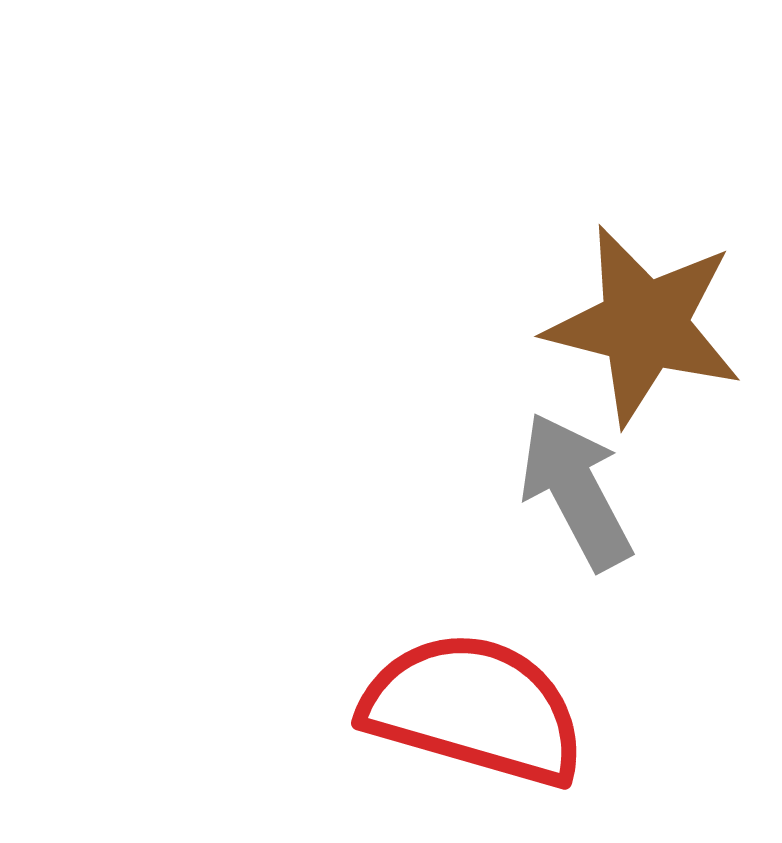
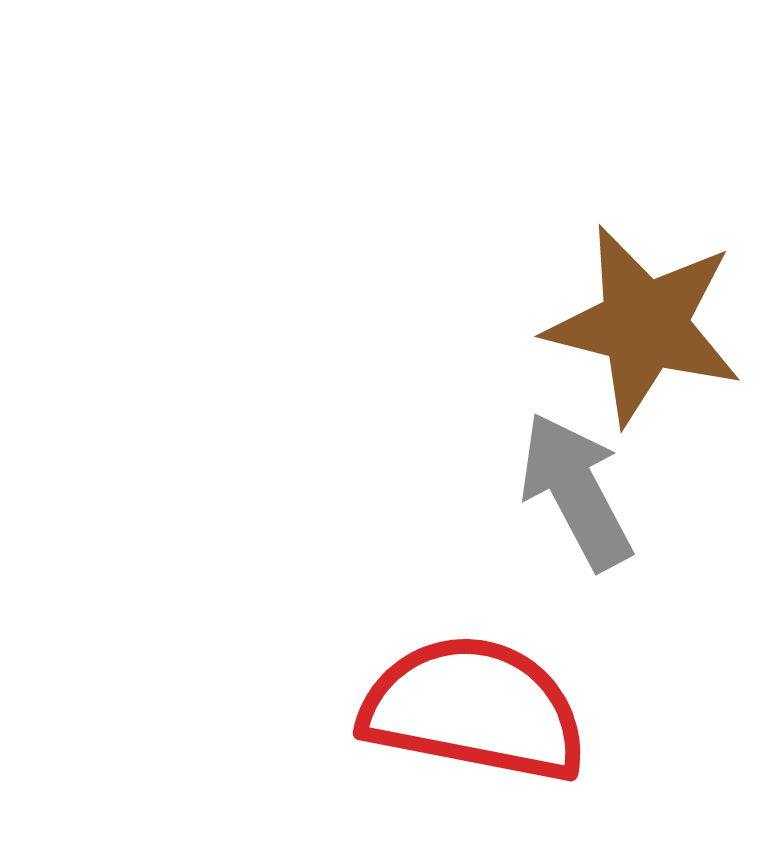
red semicircle: rotated 5 degrees counterclockwise
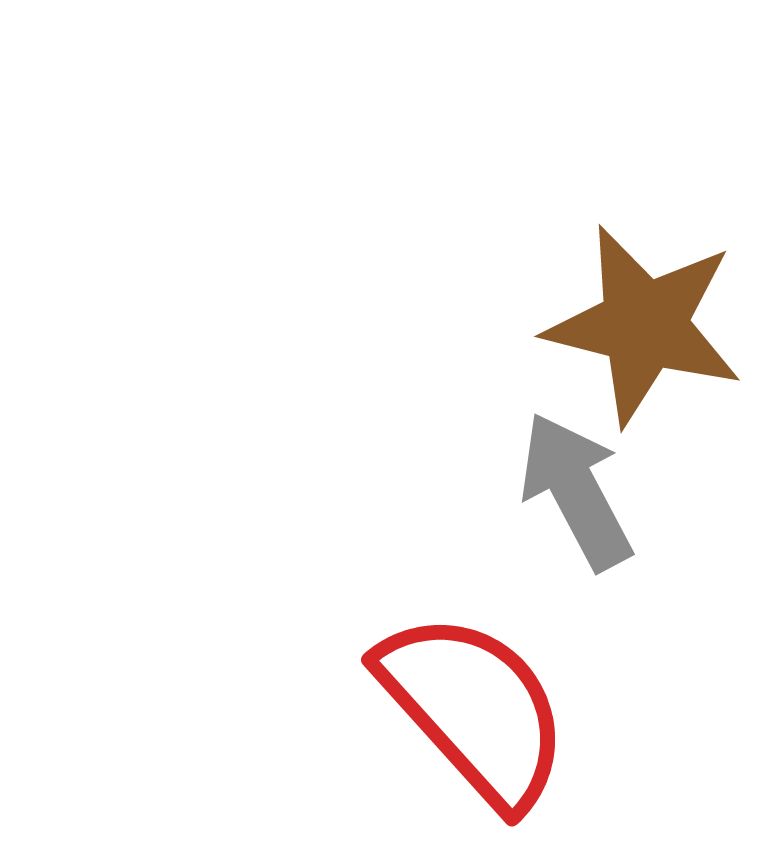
red semicircle: rotated 37 degrees clockwise
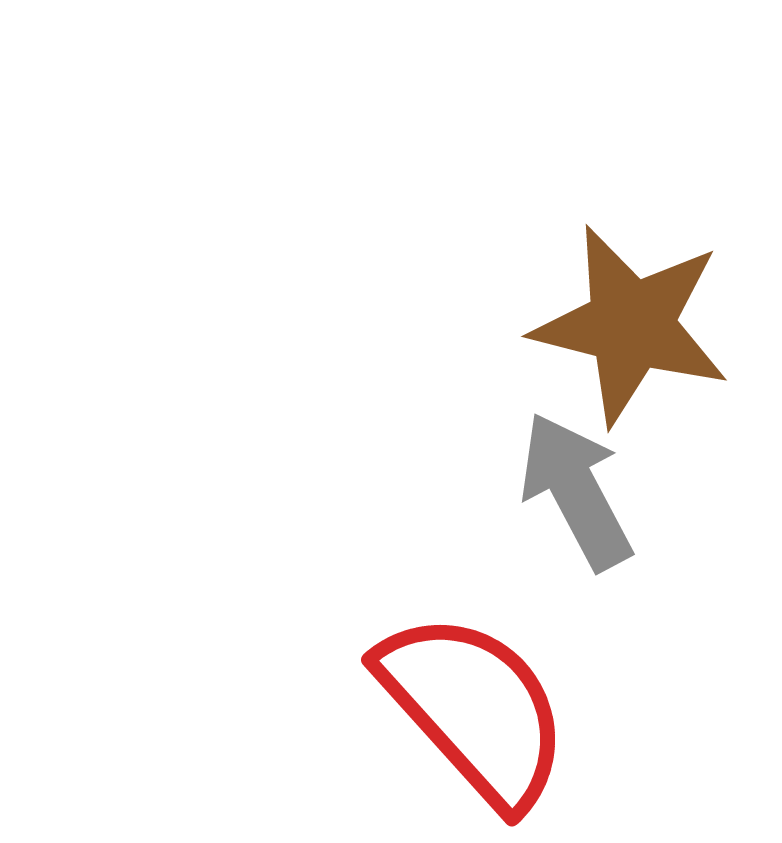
brown star: moved 13 px left
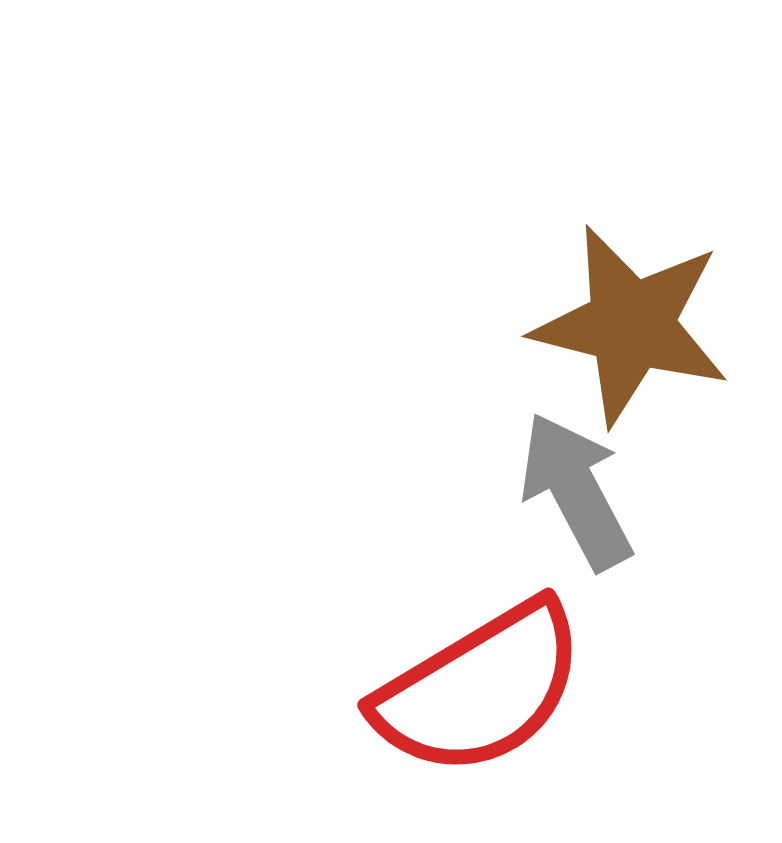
red semicircle: moved 6 px right, 20 px up; rotated 101 degrees clockwise
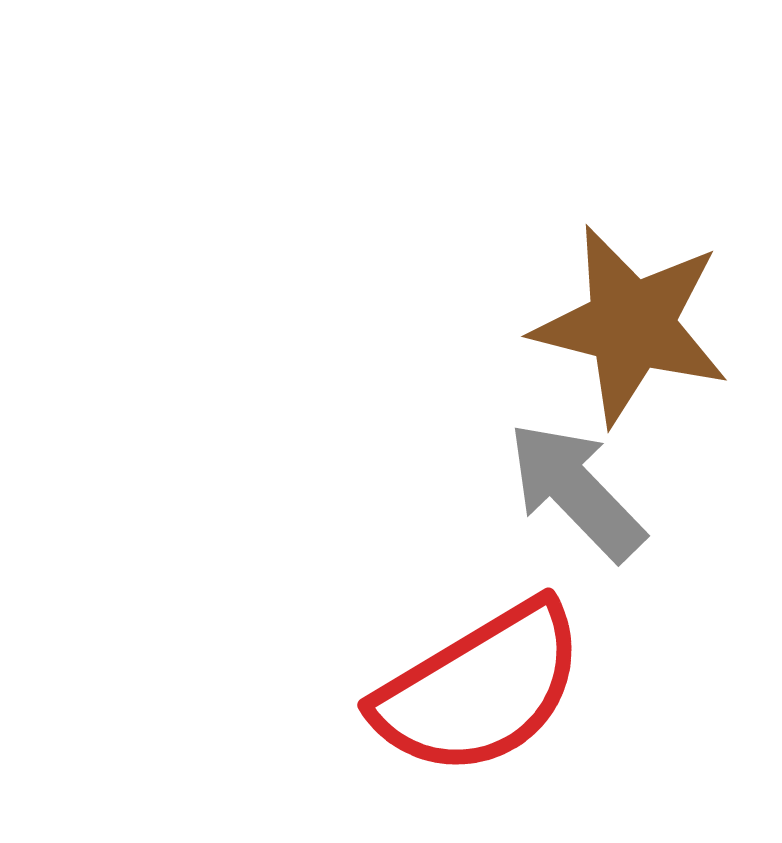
gray arrow: rotated 16 degrees counterclockwise
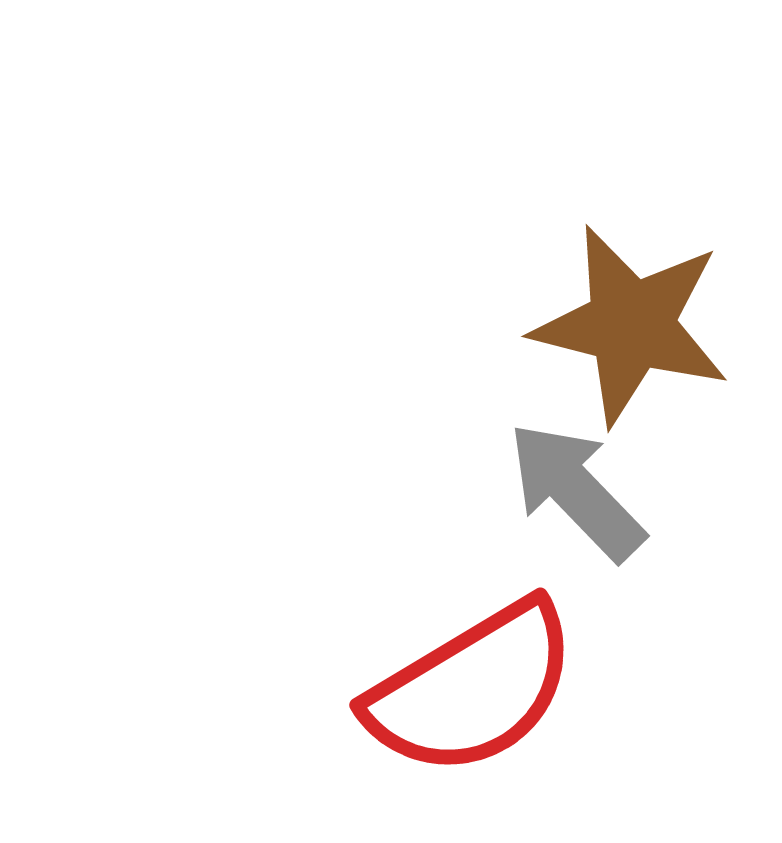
red semicircle: moved 8 px left
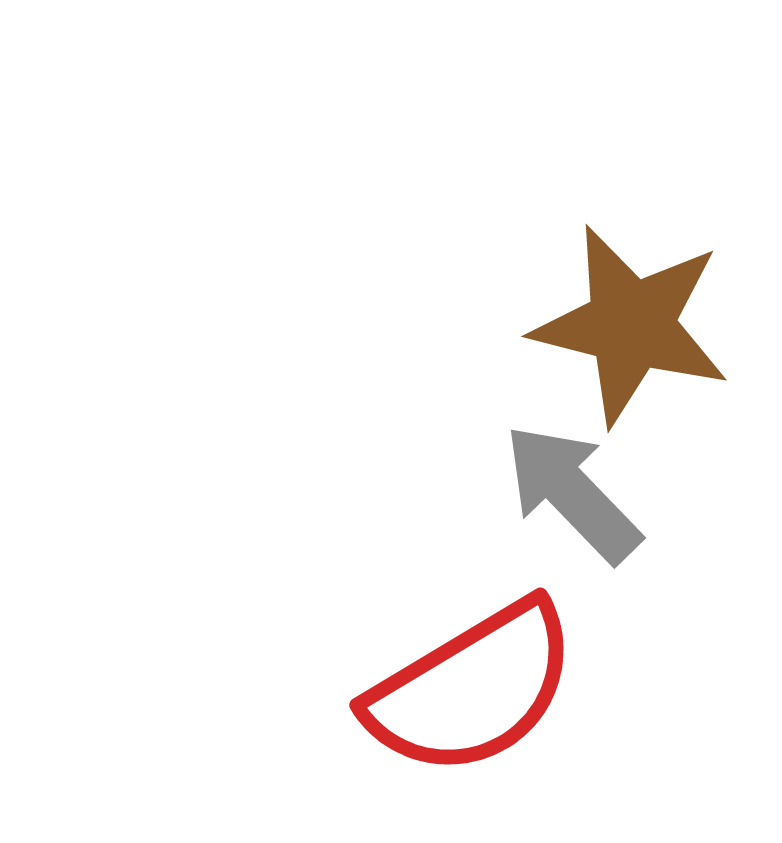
gray arrow: moved 4 px left, 2 px down
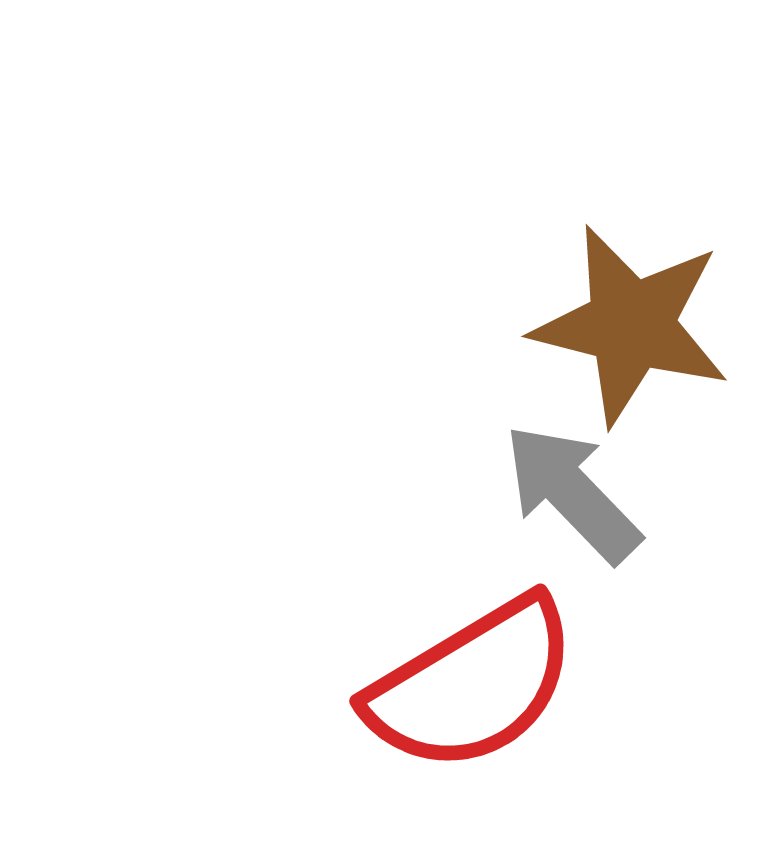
red semicircle: moved 4 px up
